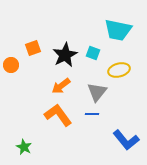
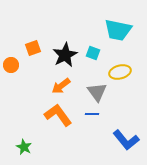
yellow ellipse: moved 1 px right, 2 px down
gray triangle: rotated 15 degrees counterclockwise
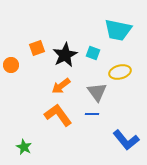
orange square: moved 4 px right
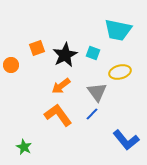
blue line: rotated 48 degrees counterclockwise
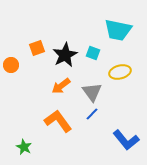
gray triangle: moved 5 px left
orange L-shape: moved 6 px down
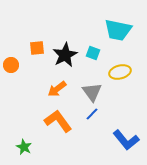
orange square: rotated 14 degrees clockwise
orange arrow: moved 4 px left, 3 px down
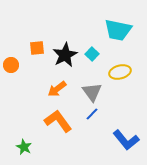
cyan square: moved 1 px left, 1 px down; rotated 24 degrees clockwise
